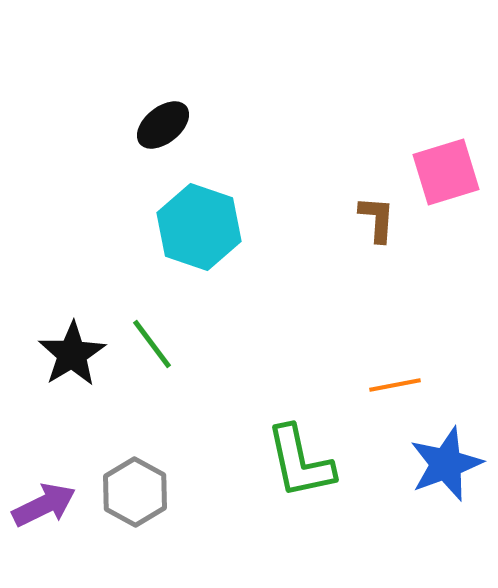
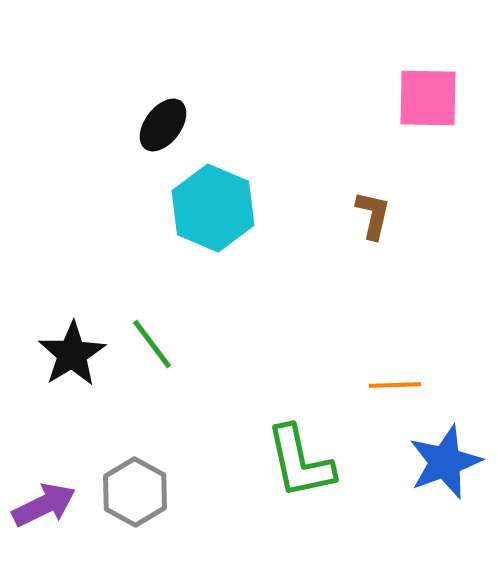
black ellipse: rotated 14 degrees counterclockwise
pink square: moved 18 px left, 74 px up; rotated 18 degrees clockwise
brown L-shape: moved 4 px left, 4 px up; rotated 9 degrees clockwise
cyan hexagon: moved 14 px right, 19 px up; rotated 4 degrees clockwise
orange line: rotated 9 degrees clockwise
blue star: moved 1 px left, 2 px up
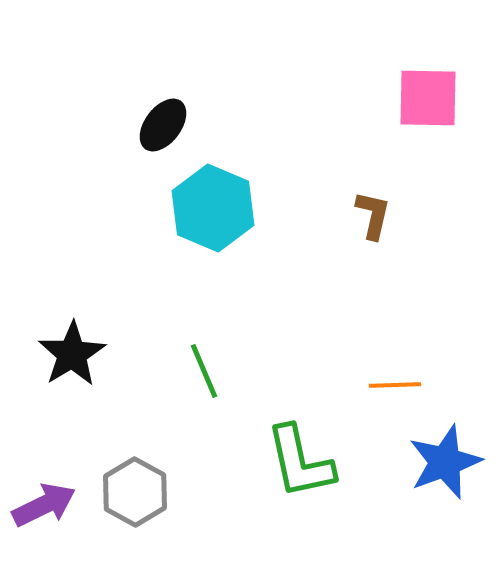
green line: moved 52 px right, 27 px down; rotated 14 degrees clockwise
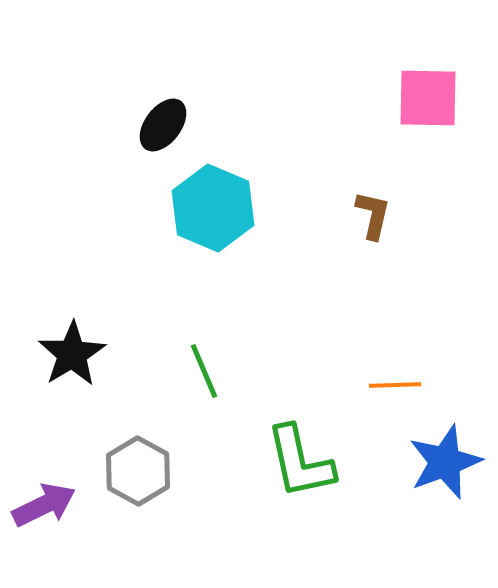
gray hexagon: moved 3 px right, 21 px up
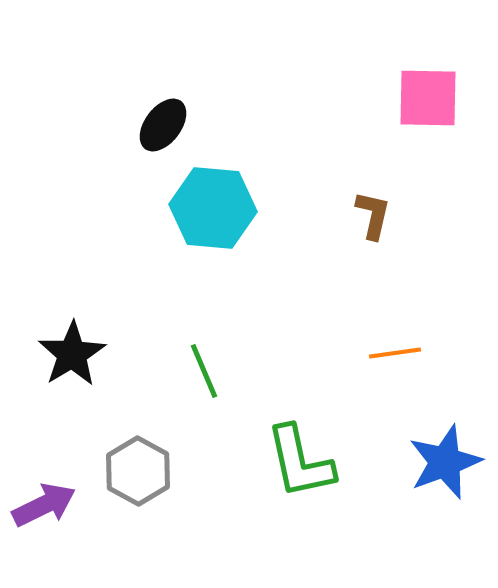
cyan hexagon: rotated 18 degrees counterclockwise
orange line: moved 32 px up; rotated 6 degrees counterclockwise
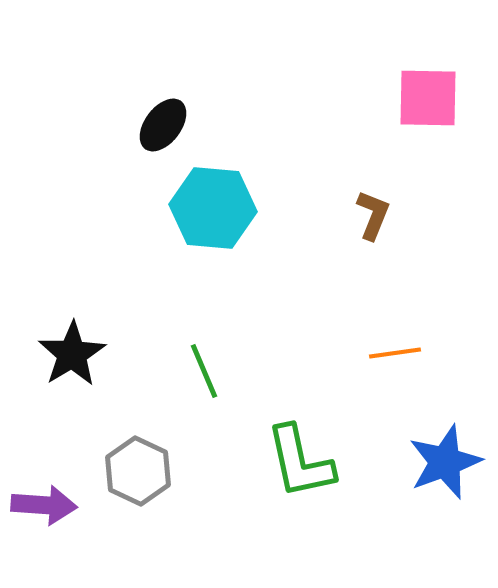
brown L-shape: rotated 9 degrees clockwise
gray hexagon: rotated 4 degrees counterclockwise
purple arrow: rotated 30 degrees clockwise
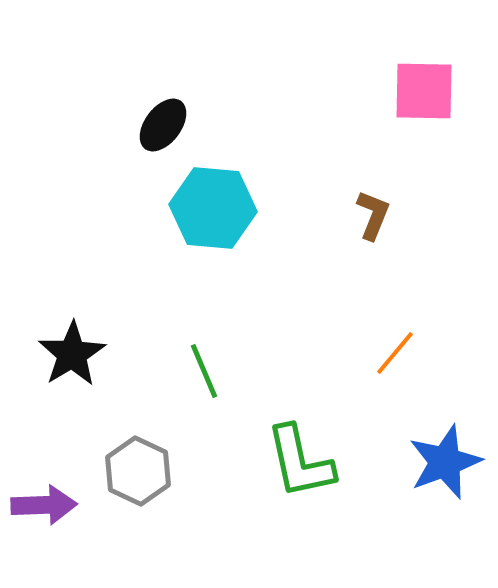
pink square: moved 4 px left, 7 px up
orange line: rotated 42 degrees counterclockwise
purple arrow: rotated 6 degrees counterclockwise
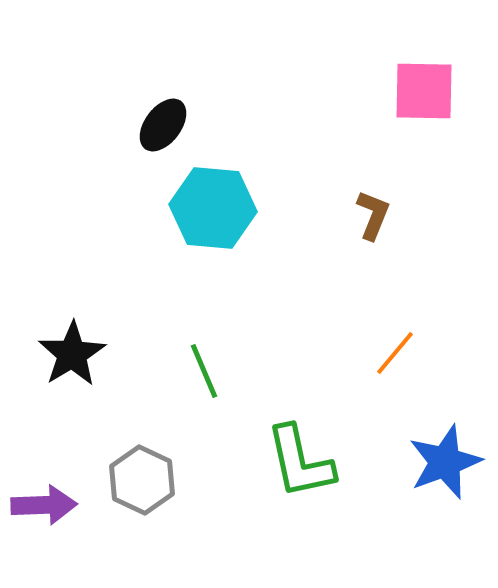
gray hexagon: moved 4 px right, 9 px down
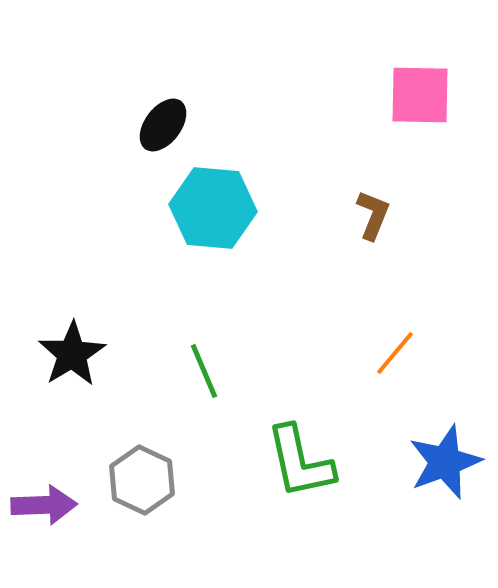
pink square: moved 4 px left, 4 px down
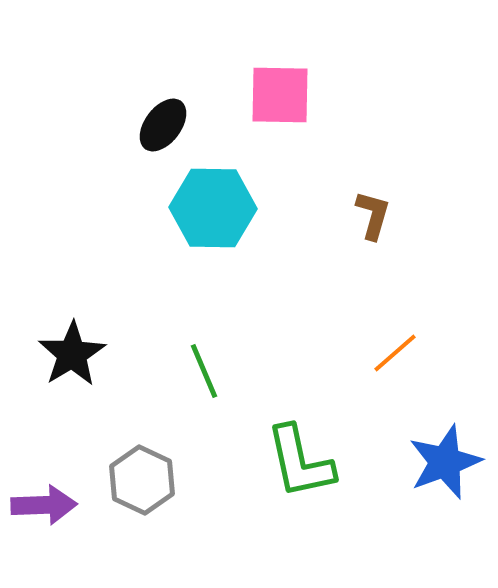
pink square: moved 140 px left
cyan hexagon: rotated 4 degrees counterclockwise
brown L-shape: rotated 6 degrees counterclockwise
orange line: rotated 9 degrees clockwise
